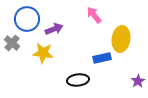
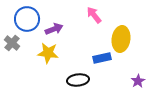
yellow star: moved 5 px right
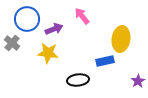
pink arrow: moved 12 px left, 1 px down
blue rectangle: moved 3 px right, 3 px down
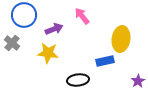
blue circle: moved 3 px left, 4 px up
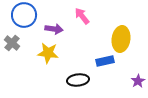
purple arrow: rotated 30 degrees clockwise
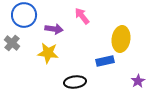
black ellipse: moved 3 px left, 2 px down
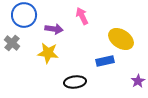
pink arrow: rotated 12 degrees clockwise
yellow ellipse: rotated 65 degrees counterclockwise
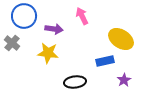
blue circle: moved 1 px down
purple star: moved 14 px left, 1 px up
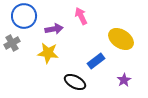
pink arrow: moved 1 px left
purple arrow: rotated 18 degrees counterclockwise
gray cross: rotated 21 degrees clockwise
blue rectangle: moved 9 px left; rotated 24 degrees counterclockwise
black ellipse: rotated 35 degrees clockwise
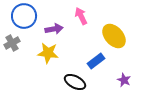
yellow ellipse: moved 7 px left, 3 px up; rotated 15 degrees clockwise
purple star: rotated 16 degrees counterclockwise
